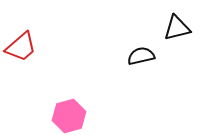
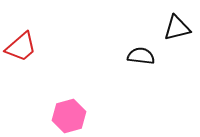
black semicircle: rotated 20 degrees clockwise
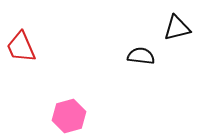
red trapezoid: rotated 108 degrees clockwise
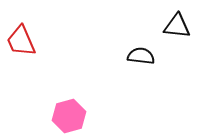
black triangle: moved 2 px up; rotated 20 degrees clockwise
red trapezoid: moved 6 px up
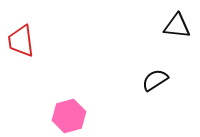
red trapezoid: rotated 16 degrees clockwise
black semicircle: moved 14 px right, 24 px down; rotated 40 degrees counterclockwise
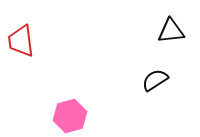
black triangle: moved 6 px left, 5 px down; rotated 12 degrees counterclockwise
pink hexagon: moved 1 px right
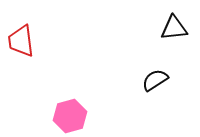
black triangle: moved 3 px right, 3 px up
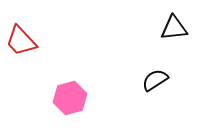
red trapezoid: rotated 36 degrees counterclockwise
pink hexagon: moved 18 px up
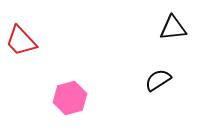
black triangle: moved 1 px left
black semicircle: moved 3 px right
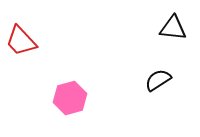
black triangle: rotated 12 degrees clockwise
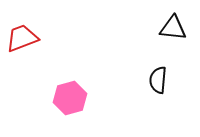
red trapezoid: moved 1 px right, 3 px up; rotated 112 degrees clockwise
black semicircle: rotated 52 degrees counterclockwise
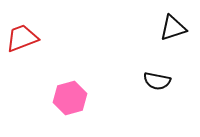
black triangle: rotated 24 degrees counterclockwise
black semicircle: moved 1 px left, 1 px down; rotated 84 degrees counterclockwise
